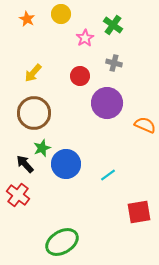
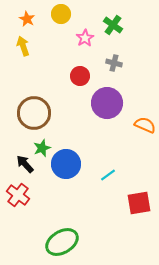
yellow arrow: moved 10 px left, 27 px up; rotated 120 degrees clockwise
red square: moved 9 px up
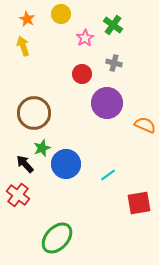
red circle: moved 2 px right, 2 px up
green ellipse: moved 5 px left, 4 px up; rotated 16 degrees counterclockwise
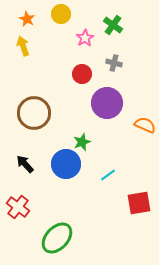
green star: moved 40 px right, 6 px up
red cross: moved 12 px down
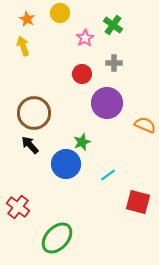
yellow circle: moved 1 px left, 1 px up
gray cross: rotated 14 degrees counterclockwise
black arrow: moved 5 px right, 19 px up
red square: moved 1 px left, 1 px up; rotated 25 degrees clockwise
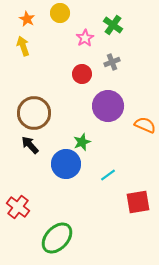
gray cross: moved 2 px left, 1 px up; rotated 21 degrees counterclockwise
purple circle: moved 1 px right, 3 px down
red square: rotated 25 degrees counterclockwise
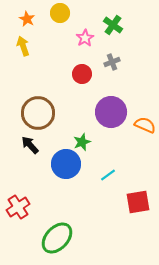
purple circle: moved 3 px right, 6 px down
brown circle: moved 4 px right
red cross: rotated 20 degrees clockwise
